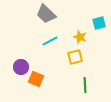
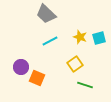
cyan square: moved 15 px down
yellow square: moved 7 px down; rotated 21 degrees counterclockwise
orange square: moved 1 px right, 1 px up
green line: rotated 70 degrees counterclockwise
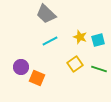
cyan square: moved 1 px left, 2 px down
green line: moved 14 px right, 16 px up
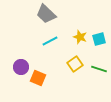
cyan square: moved 1 px right, 1 px up
orange square: moved 1 px right
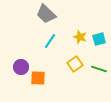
cyan line: rotated 28 degrees counterclockwise
orange square: rotated 21 degrees counterclockwise
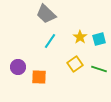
yellow star: rotated 16 degrees clockwise
purple circle: moved 3 px left
orange square: moved 1 px right, 1 px up
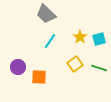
green line: moved 1 px up
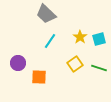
purple circle: moved 4 px up
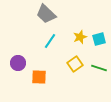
yellow star: rotated 16 degrees clockwise
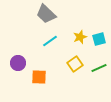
cyan line: rotated 21 degrees clockwise
green line: rotated 42 degrees counterclockwise
